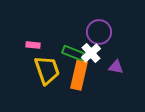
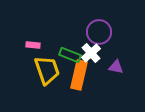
green rectangle: moved 3 px left, 2 px down
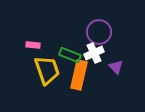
white cross: moved 3 px right; rotated 18 degrees clockwise
purple triangle: rotated 35 degrees clockwise
